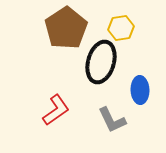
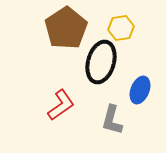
blue ellipse: rotated 24 degrees clockwise
red L-shape: moved 5 px right, 5 px up
gray L-shape: rotated 40 degrees clockwise
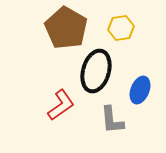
brown pentagon: rotated 9 degrees counterclockwise
black ellipse: moved 5 px left, 9 px down
gray L-shape: rotated 20 degrees counterclockwise
